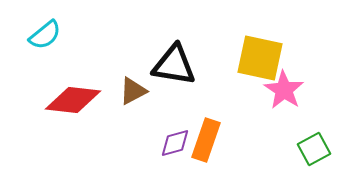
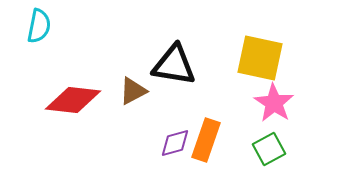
cyan semicircle: moved 6 px left, 9 px up; rotated 40 degrees counterclockwise
pink star: moved 10 px left, 13 px down
green square: moved 45 px left
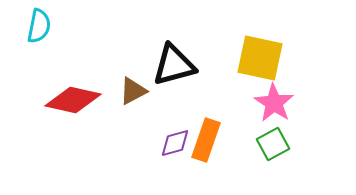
black triangle: rotated 24 degrees counterclockwise
red diamond: rotated 6 degrees clockwise
green square: moved 4 px right, 5 px up
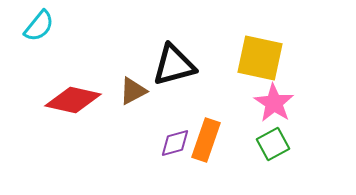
cyan semicircle: rotated 28 degrees clockwise
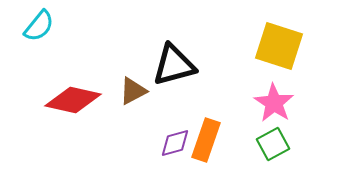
yellow square: moved 19 px right, 12 px up; rotated 6 degrees clockwise
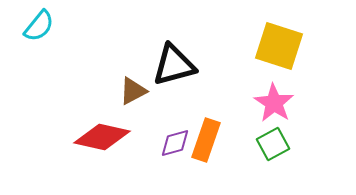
red diamond: moved 29 px right, 37 px down
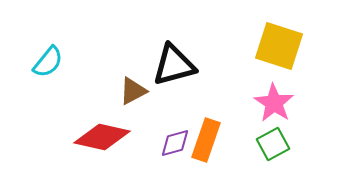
cyan semicircle: moved 9 px right, 36 px down
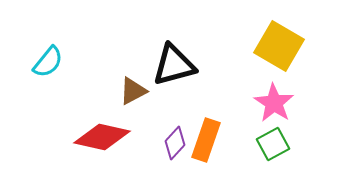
yellow square: rotated 12 degrees clockwise
purple diamond: rotated 32 degrees counterclockwise
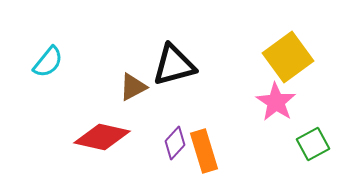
yellow square: moved 9 px right, 11 px down; rotated 24 degrees clockwise
brown triangle: moved 4 px up
pink star: moved 2 px right, 1 px up
orange rectangle: moved 2 px left, 11 px down; rotated 36 degrees counterclockwise
green square: moved 40 px right
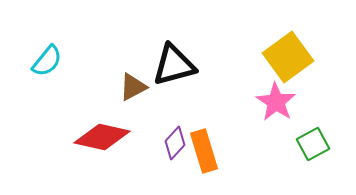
cyan semicircle: moved 1 px left, 1 px up
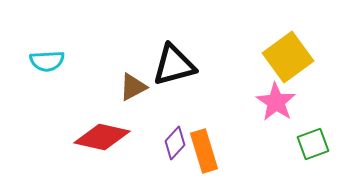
cyan semicircle: rotated 48 degrees clockwise
green square: rotated 8 degrees clockwise
